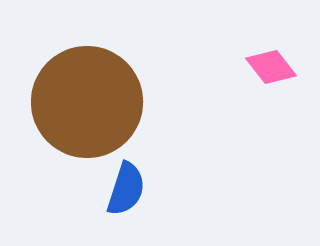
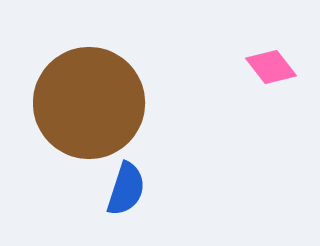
brown circle: moved 2 px right, 1 px down
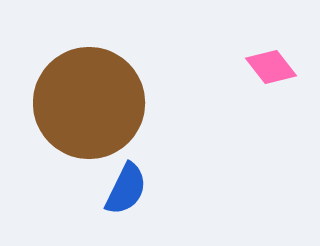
blue semicircle: rotated 8 degrees clockwise
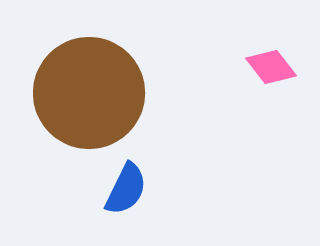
brown circle: moved 10 px up
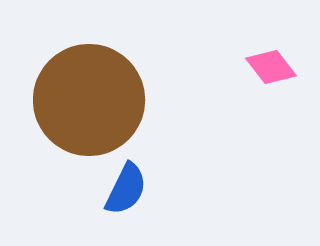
brown circle: moved 7 px down
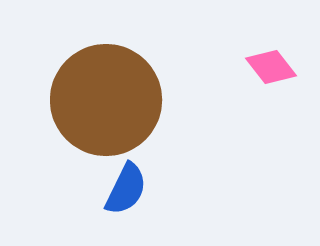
brown circle: moved 17 px right
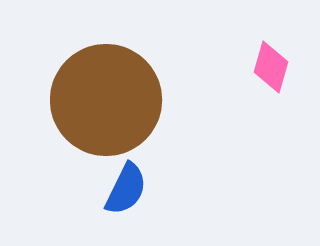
pink diamond: rotated 54 degrees clockwise
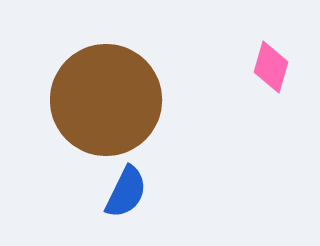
blue semicircle: moved 3 px down
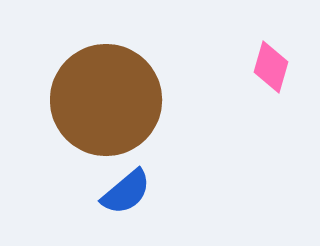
blue semicircle: rotated 24 degrees clockwise
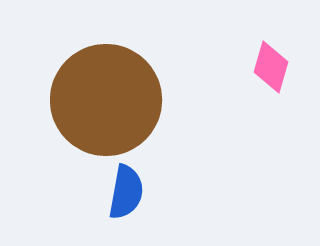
blue semicircle: rotated 40 degrees counterclockwise
